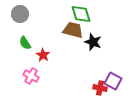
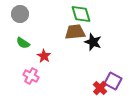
brown trapezoid: moved 2 px right, 2 px down; rotated 20 degrees counterclockwise
green semicircle: moved 2 px left; rotated 24 degrees counterclockwise
red star: moved 1 px right, 1 px down
red cross: rotated 32 degrees clockwise
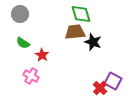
red star: moved 2 px left, 1 px up
